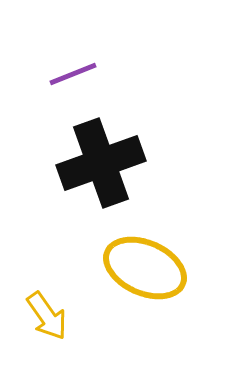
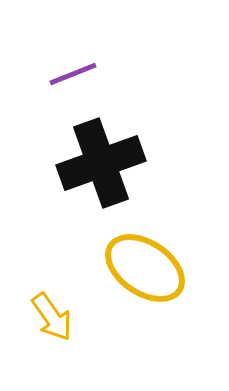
yellow ellipse: rotated 10 degrees clockwise
yellow arrow: moved 5 px right, 1 px down
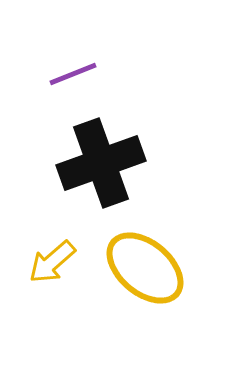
yellow ellipse: rotated 6 degrees clockwise
yellow arrow: moved 55 px up; rotated 84 degrees clockwise
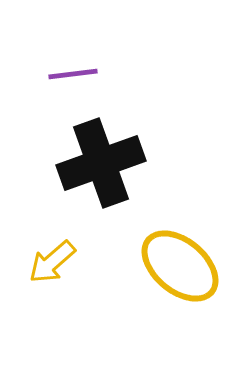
purple line: rotated 15 degrees clockwise
yellow ellipse: moved 35 px right, 2 px up
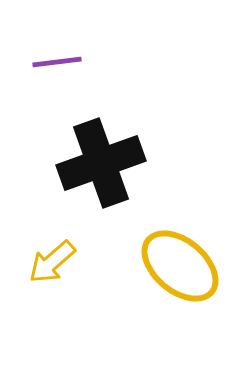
purple line: moved 16 px left, 12 px up
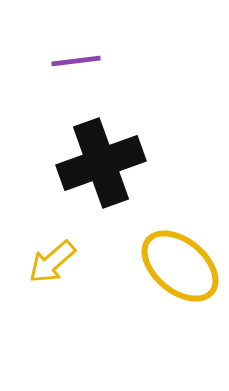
purple line: moved 19 px right, 1 px up
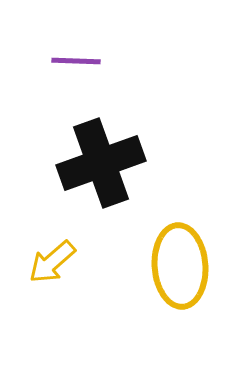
purple line: rotated 9 degrees clockwise
yellow ellipse: rotated 46 degrees clockwise
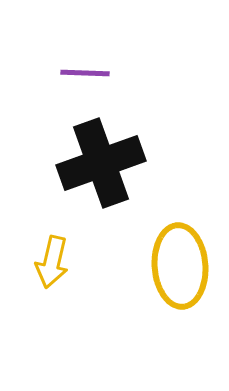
purple line: moved 9 px right, 12 px down
yellow arrow: rotated 36 degrees counterclockwise
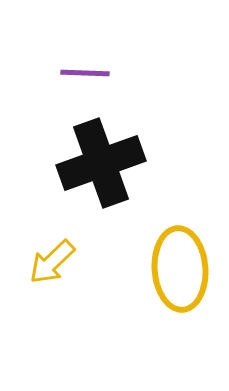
yellow arrow: rotated 33 degrees clockwise
yellow ellipse: moved 3 px down
